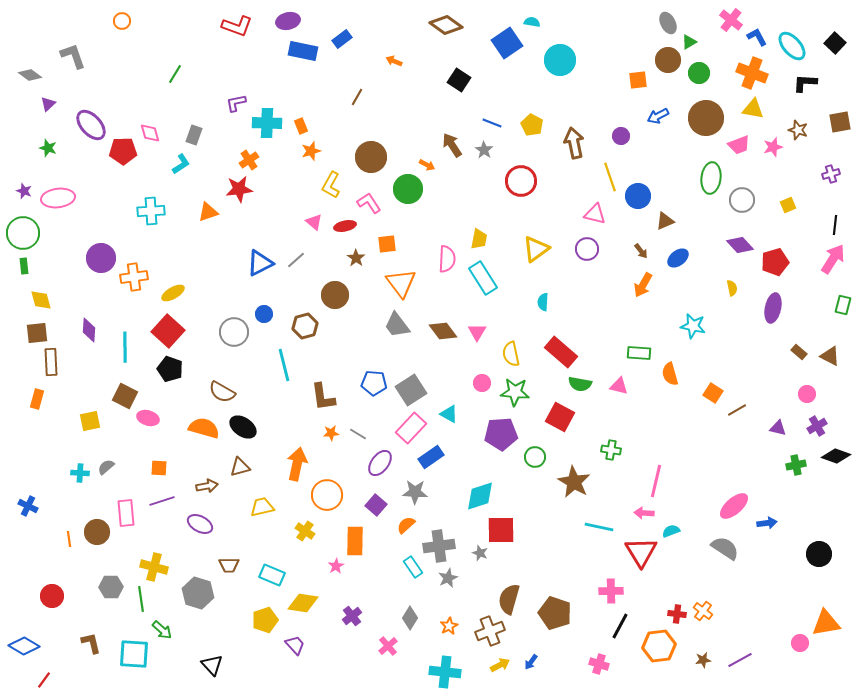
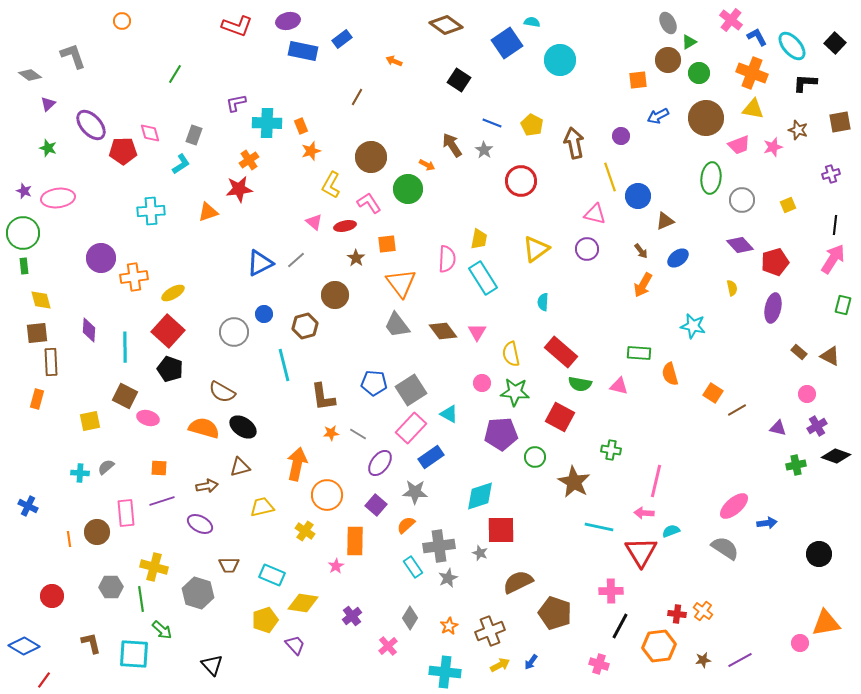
brown semicircle at (509, 599): moved 9 px right, 17 px up; rotated 48 degrees clockwise
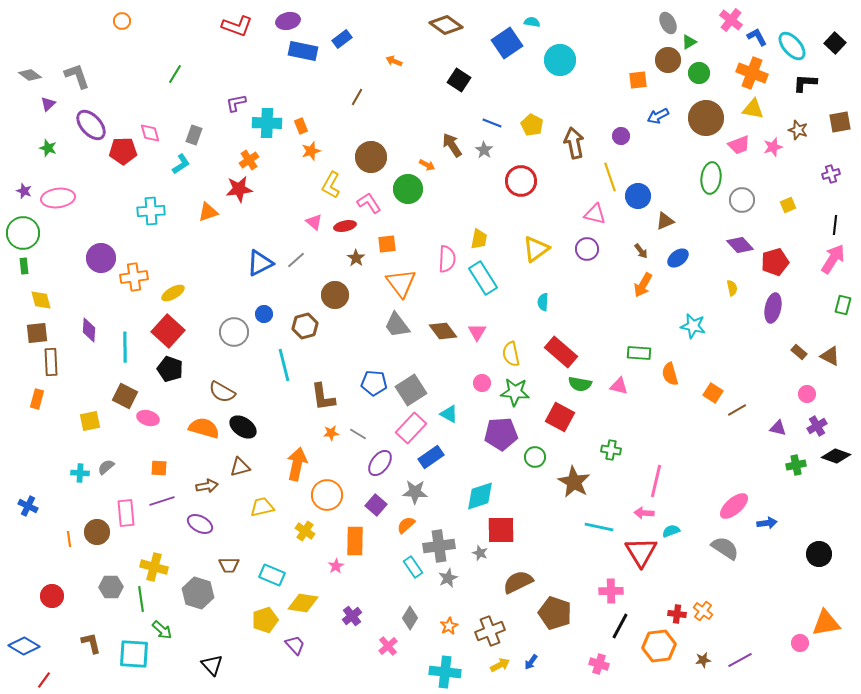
gray L-shape at (73, 56): moved 4 px right, 20 px down
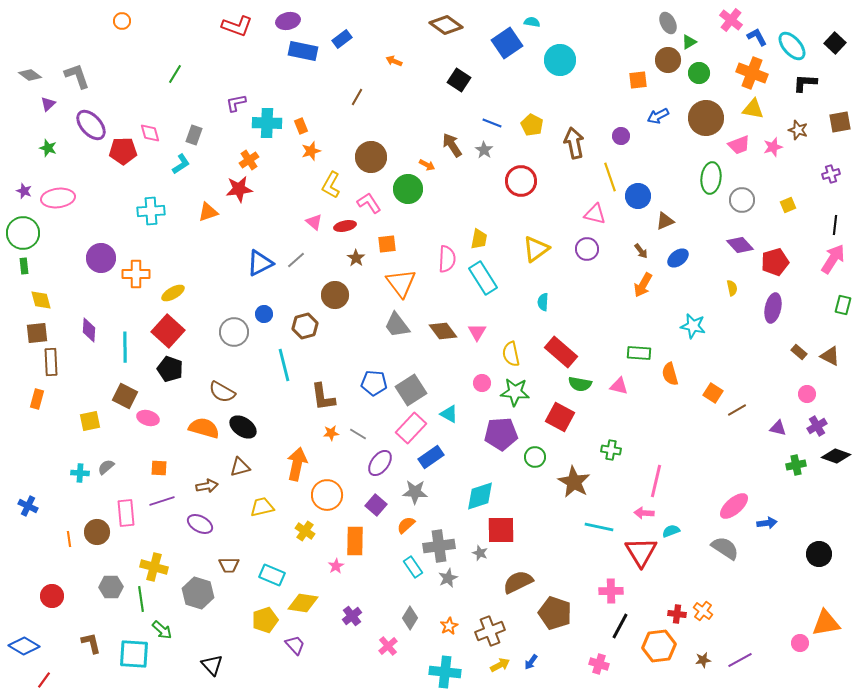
orange cross at (134, 277): moved 2 px right, 3 px up; rotated 8 degrees clockwise
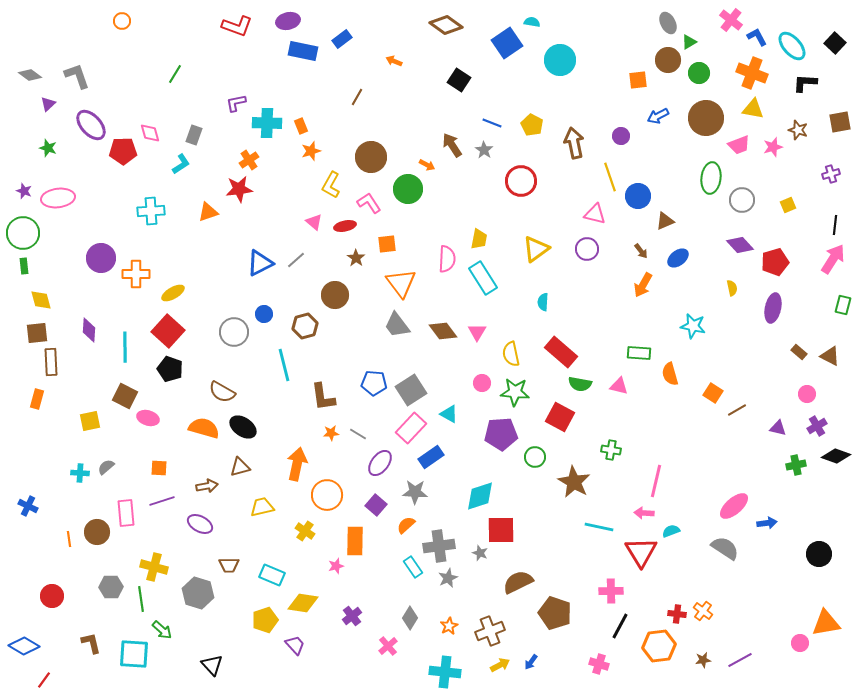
pink star at (336, 566): rotated 14 degrees clockwise
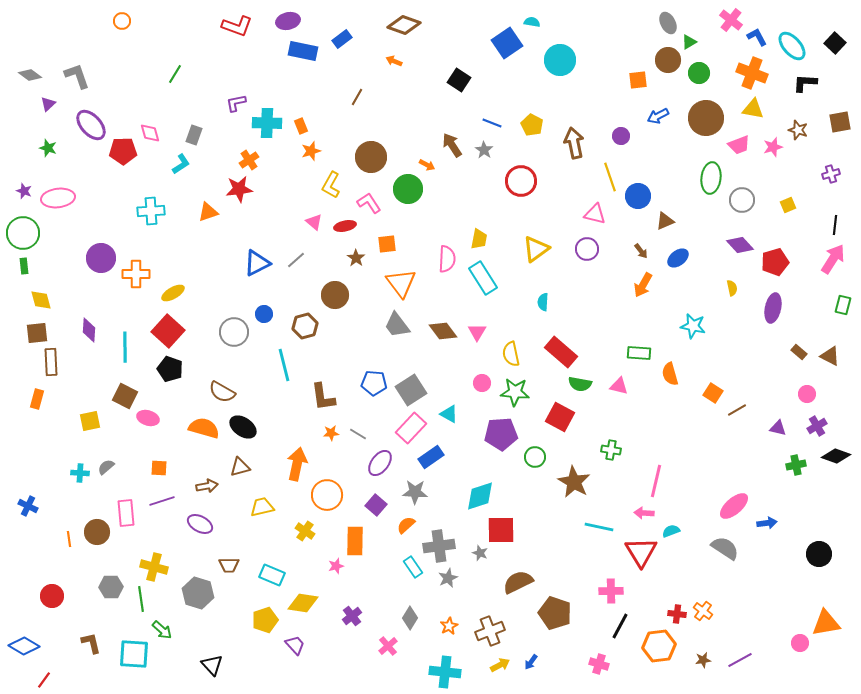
brown diamond at (446, 25): moved 42 px left; rotated 16 degrees counterclockwise
blue triangle at (260, 263): moved 3 px left
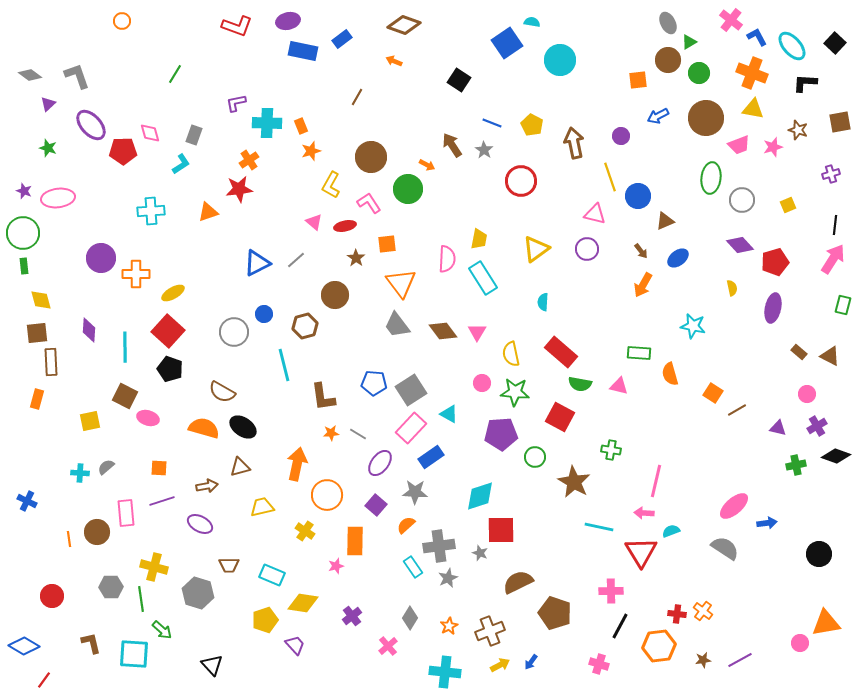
blue cross at (28, 506): moved 1 px left, 5 px up
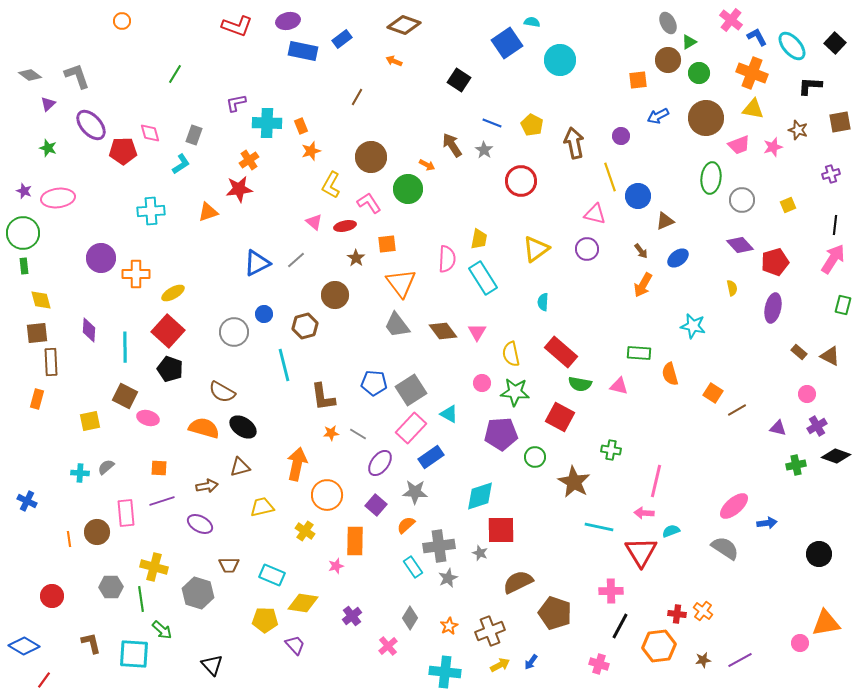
black L-shape at (805, 83): moved 5 px right, 3 px down
yellow pentagon at (265, 620): rotated 20 degrees clockwise
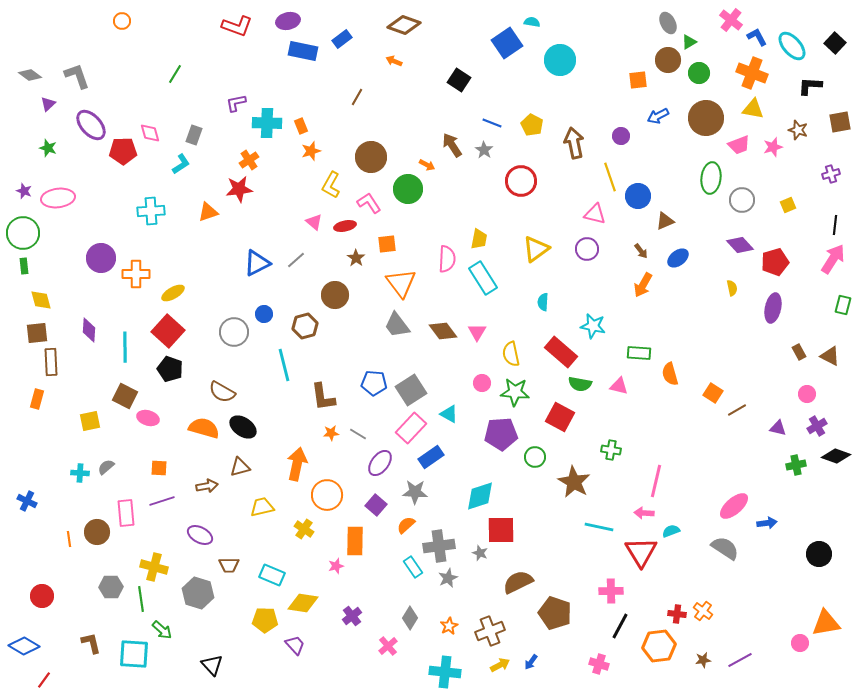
cyan star at (693, 326): moved 100 px left
brown rectangle at (799, 352): rotated 21 degrees clockwise
purple ellipse at (200, 524): moved 11 px down
yellow cross at (305, 531): moved 1 px left, 2 px up
red circle at (52, 596): moved 10 px left
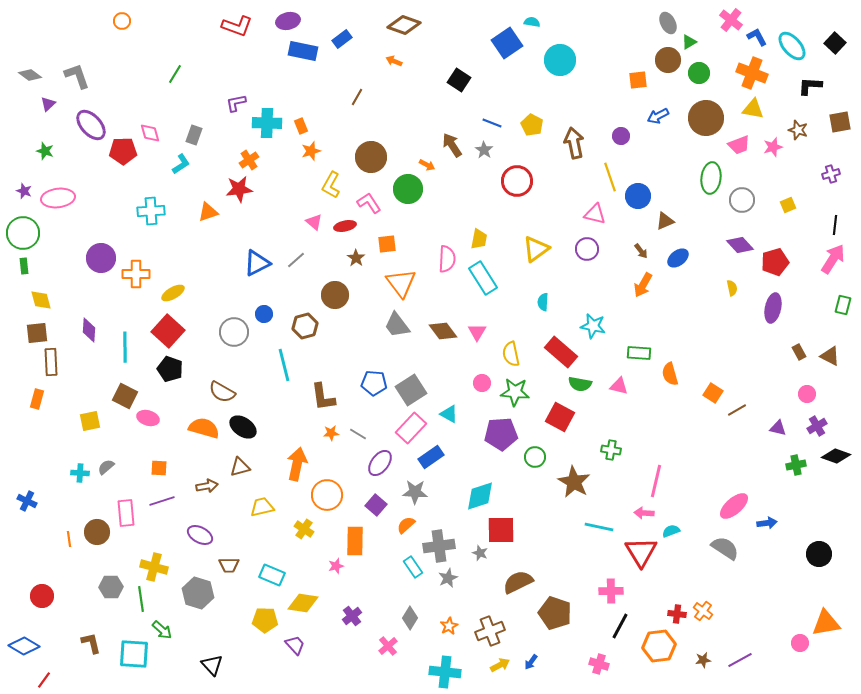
green star at (48, 148): moved 3 px left, 3 px down
red circle at (521, 181): moved 4 px left
